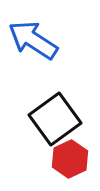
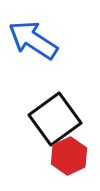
red hexagon: moved 1 px left, 3 px up
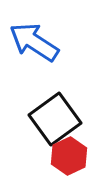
blue arrow: moved 1 px right, 2 px down
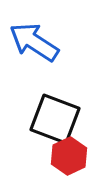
black square: rotated 33 degrees counterclockwise
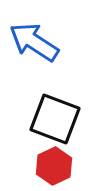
red hexagon: moved 15 px left, 10 px down
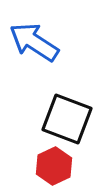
black square: moved 12 px right
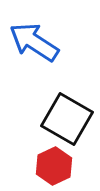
black square: rotated 9 degrees clockwise
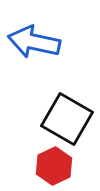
blue arrow: rotated 21 degrees counterclockwise
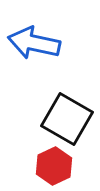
blue arrow: moved 1 px down
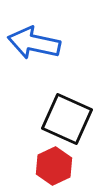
black square: rotated 6 degrees counterclockwise
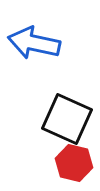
red hexagon: moved 20 px right, 3 px up; rotated 21 degrees counterclockwise
